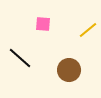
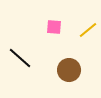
pink square: moved 11 px right, 3 px down
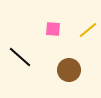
pink square: moved 1 px left, 2 px down
black line: moved 1 px up
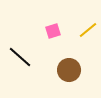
pink square: moved 2 px down; rotated 21 degrees counterclockwise
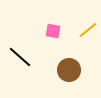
pink square: rotated 28 degrees clockwise
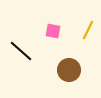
yellow line: rotated 24 degrees counterclockwise
black line: moved 1 px right, 6 px up
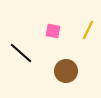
black line: moved 2 px down
brown circle: moved 3 px left, 1 px down
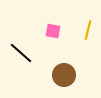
yellow line: rotated 12 degrees counterclockwise
brown circle: moved 2 px left, 4 px down
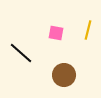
pink square: moved 3 px right, 2 px down
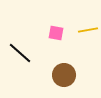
yellow line: rotated 66 degrees clockwise
black line: moved 1 px left
